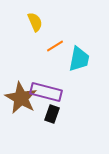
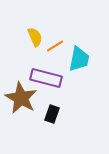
yellow semicircle: moved 15 px down
purple rectangle: moved 14 px up
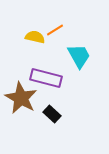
yellow semicircle: rotated 54 degrees counterclockwise
orange line: moved 16 px up
cyan trapezoid: moved 3 px up; rotated 40 degrees counterclockwise
black rectangle: rotated 66 degrees counterclockwise
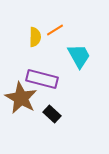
yellow semicircle: rotated 78 degrees clockwise
purple rectangle: moved 4 px left, 1 px down
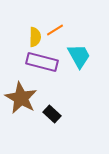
purple rectangle: moved 17 px up
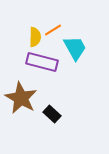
orange line: moved 2 px left
cyan trapezoid: moved 4 px left, 8 px up
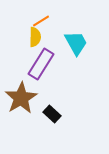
orange line: moved 12 px left, 9 px up
cyan trapezoid: moved 1 px right, 5 px up
purple rectangle: moved 1 px left, 2 px down; rotated 72 degrees counterclockwise
brown star: rotated 12 degrees clockwise
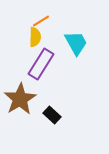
brown star: moved 1 px left, 1 px down
black rectangle: moved 1 px down
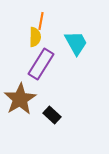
orange line: rotated 48 degrees counterclockwise
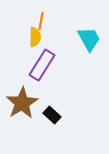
cyan trapezoid: moved 13 px right, 4 px up
purple rectangle: moved 1 px right, 1 px down
brown star: moved 2 px right, 4 px down
